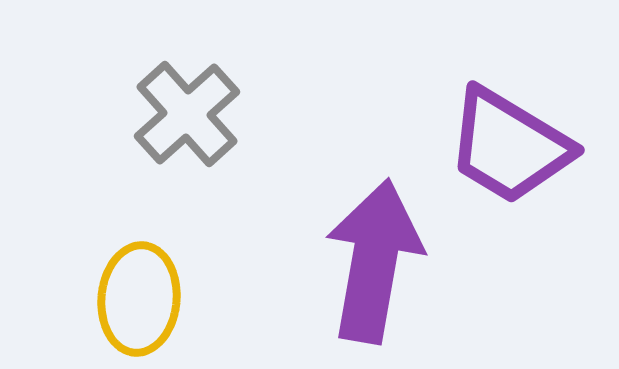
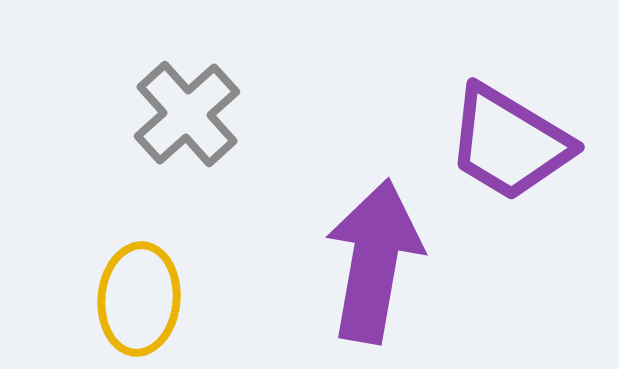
purple trapezoid: moved 3 px up
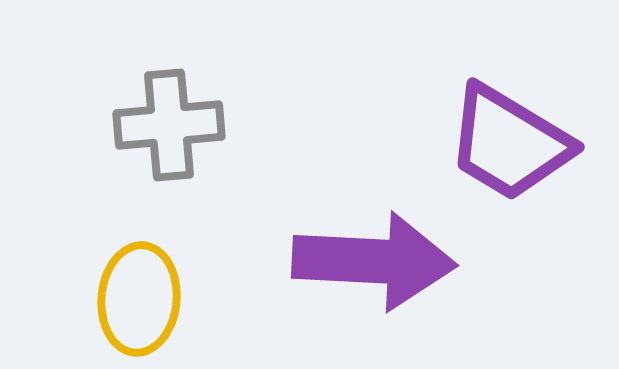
gray cross: moved 18 px left, 11 px down; rotated 37 degrees clockwise
purple arrow: rotated 83 degrees clockwise
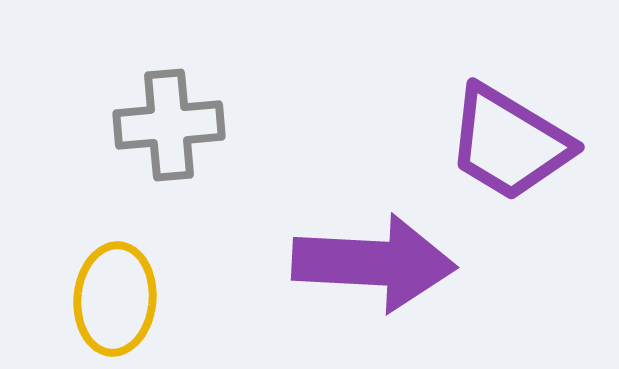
purple arrow: moved 2 px down
yellow ellipse: moved 24 px left
